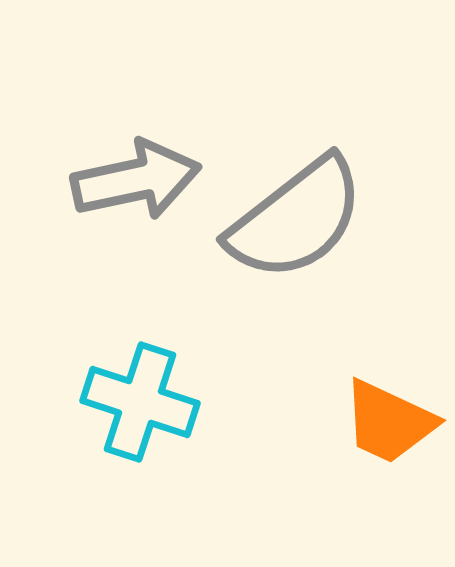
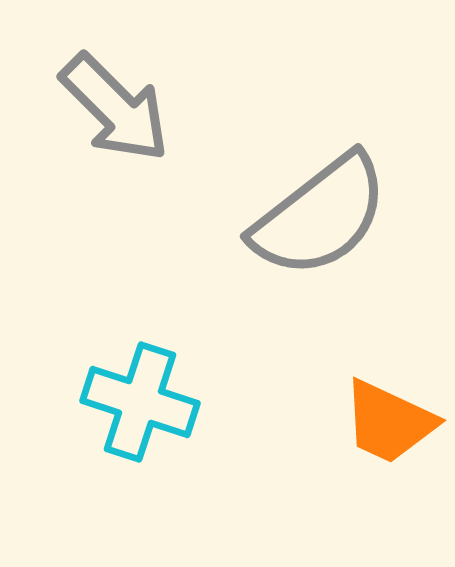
gray arrow: moved 21 px left, 72 px up; rotated 57 degrees clockwise
gray semicircle: moved 24 px right, 3 px up
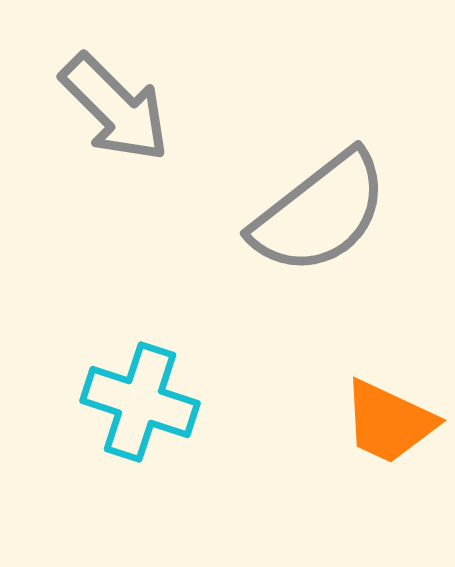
gray semicircle: moved 3 px up
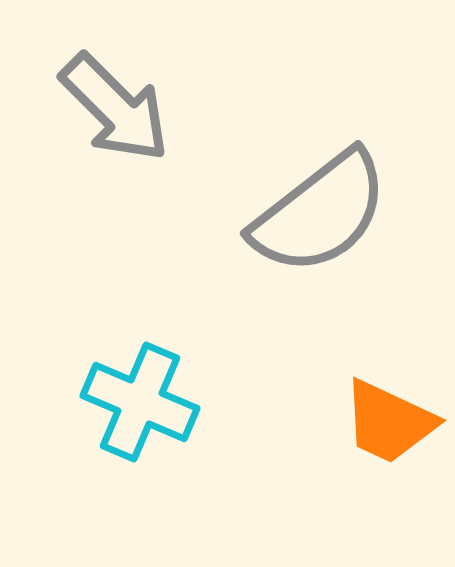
cyan cross: rotated 5 degrees clockwise
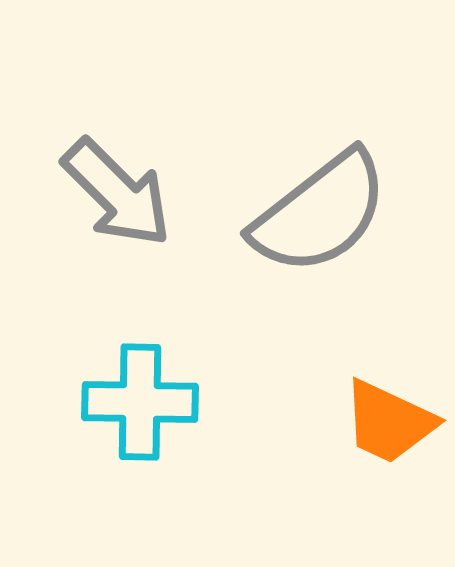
gray arrow: moved 2 px right, 85 px down
cyan cross: rotated 22 degrees counterclockwise
